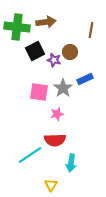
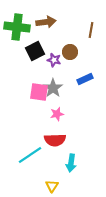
gray star: moved 10 px left
yellow triangle: moved 1 px right, 1 px down
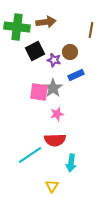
blue rectangle: moved 9 px left, 4 px up
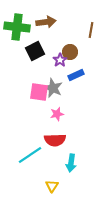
purple star: moved 6 px right; rotated 24 degrees clockwise
gray star: rotated 12 degrees counterclockwise
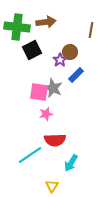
black square: moved 3 px left, 1 px up
blue rectangle: rotated 21 degrees counterclockwise
pink star: moved 11 px left
cyan arrow: rotated 24 degrees clockwise
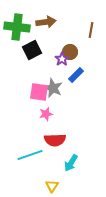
purple star: moved 2 px right, 1 px up
cyan line: rotated 15 degrees clockwise
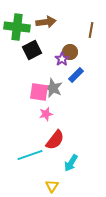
red semicircle: rotated 50 degrees counterclockwise
